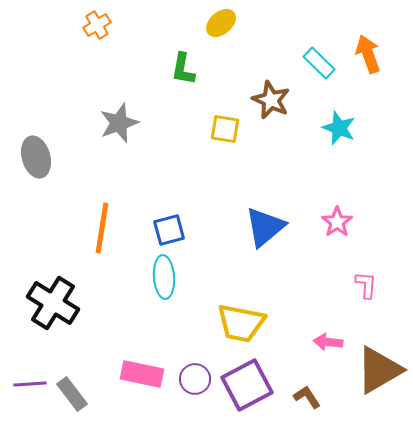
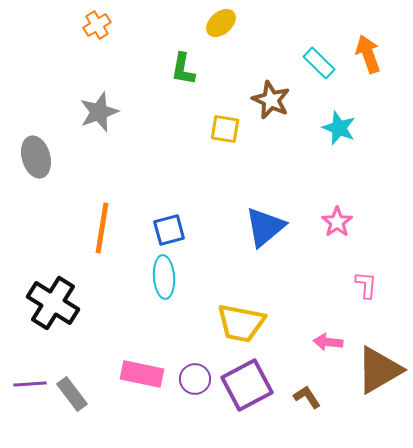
gray star: moved 20 px left, 11 px up
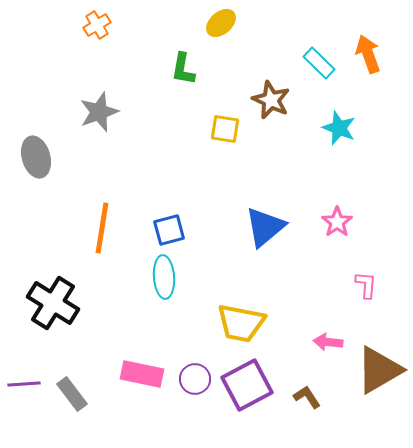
purple line: moved 6 px left
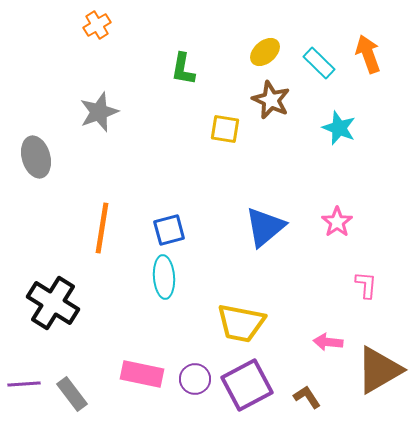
yellow ellipse: moved 44 px right, 29 px down
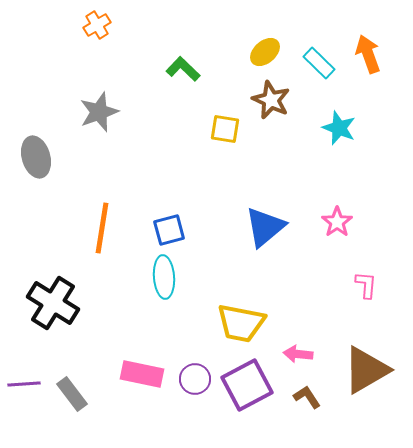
green L-shape: rotated 124 degrees clockwise
pink arrow: moved 30 px left, 12 px down
brown triangle: moved 13 px left
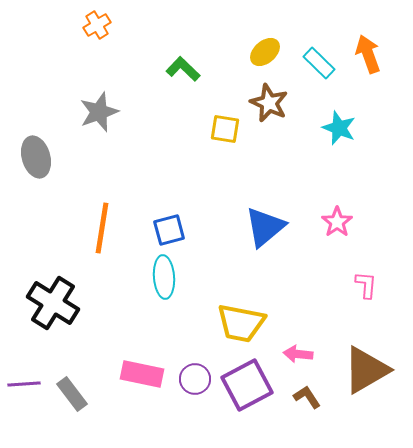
brown star: moved 2 px left, 3 px down
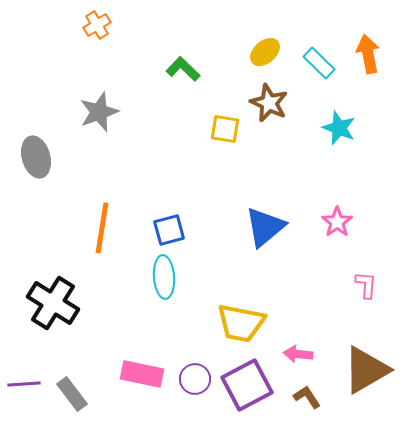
orange arrow: rotated 9 degrees clockwise
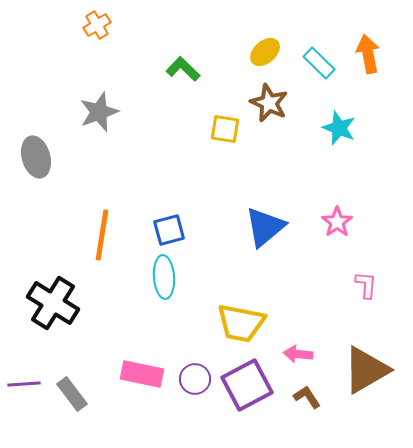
orange line: moved 7 px down
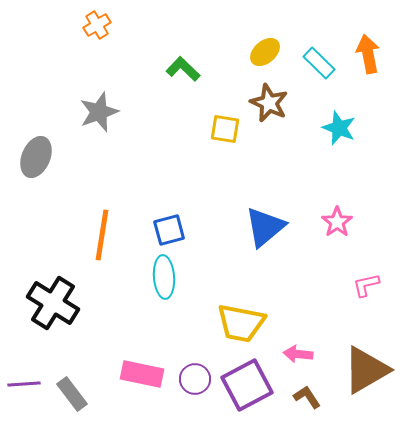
gray ellipse: rotated 39 degrees clockwise
pink L-shape: rotated 108 degrees counterclockwise
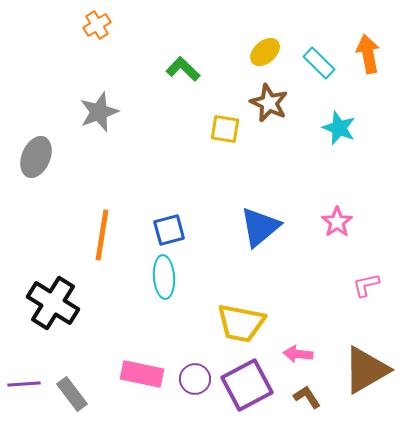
blue triangle: moved 5 px left
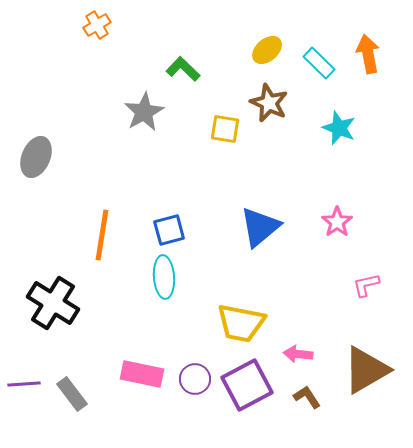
yellow ellipse: moved 2 px right, 2 px up
gray star: moved 45 px right; rotated 9 degrees counterclockwise
